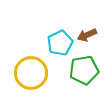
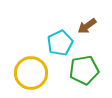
brown arrow: moved 9 px up; rotated 12 degrees counterclockwise
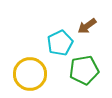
yellow circle: moved 1 px left, 1 px down
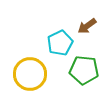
green pentagon: rotated 16 degrees clockwise
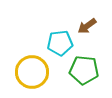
cyan pentagon: rotated 20 degrees clockwise
yellow circle: moved 2 px right, 2 px up
